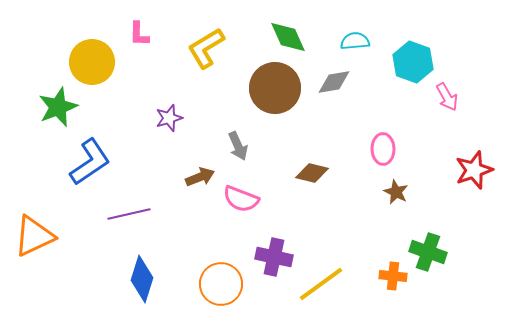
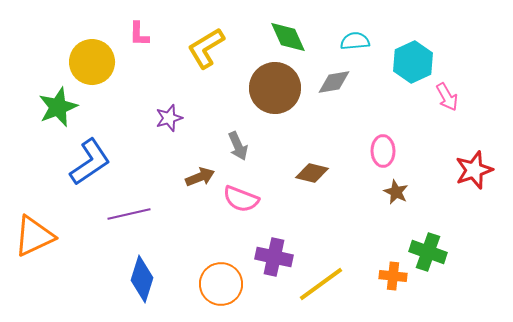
cyan hexagon: rotated 15 degrees clockwise
pink ellipse: moved 2 px down
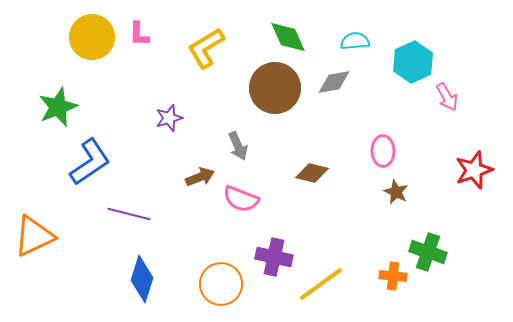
yellow circle: moved 25 px up
purple line: rotated 27 degrees clockwise
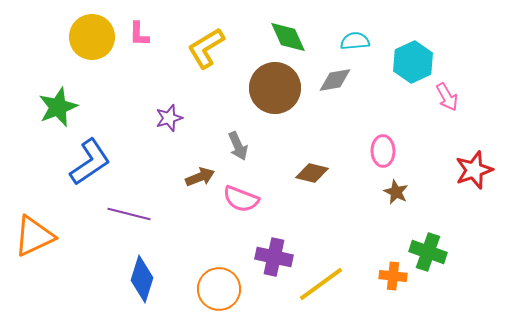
gray diamond: moved 1 px right, 2 px up
orange circle: moved 2 px left, 5 px down
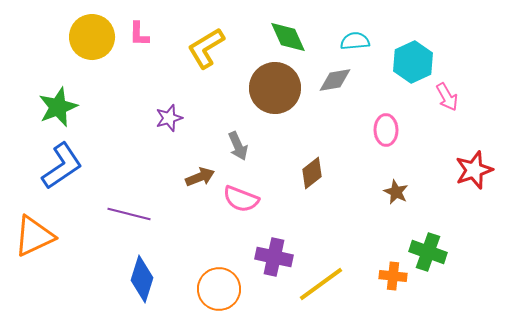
pink ellipse: moved 3 px right, 21 px up
blue L-shape: moved 28 px left, 4 px down
brown diamond: rotated 52 degrees counterclockwise
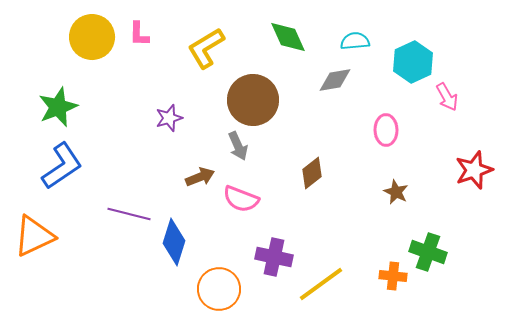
brown circle: moved 22 px left, 12 px down
blue diamond: moved 32 px right, 37 px up
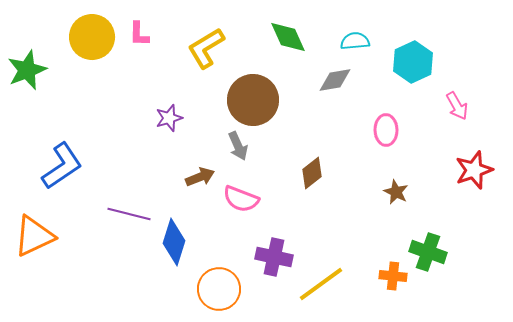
pink arrow: moved 10 px right, 9 px down
green star: moved 31 px left, 37 px up
